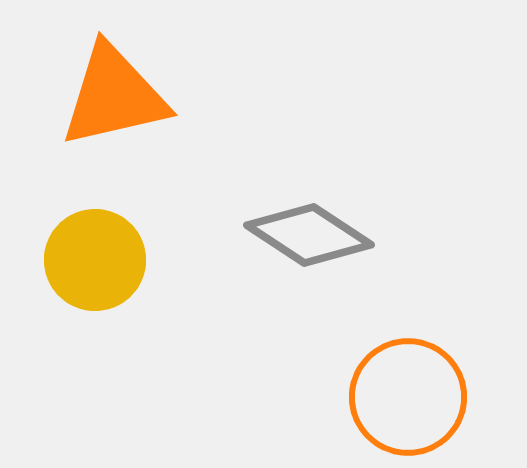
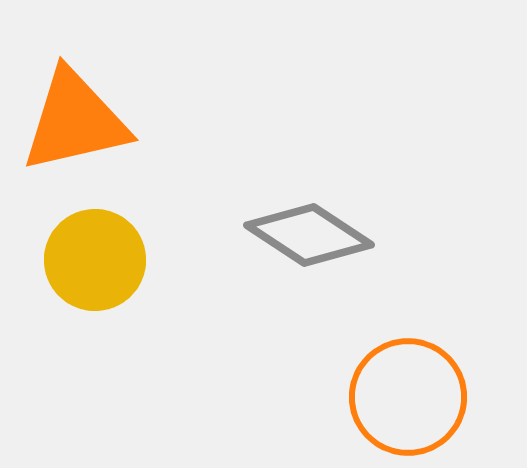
orange triangle: moved 39 px left, 25 px down
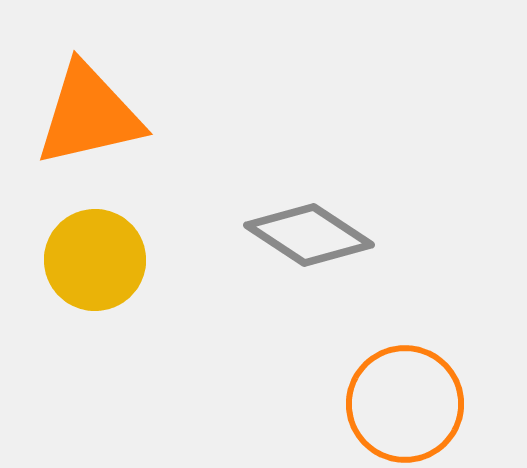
orange triangle: moved 14 px right, 6 px up
orange circle: moved 3 px left, 7 px down
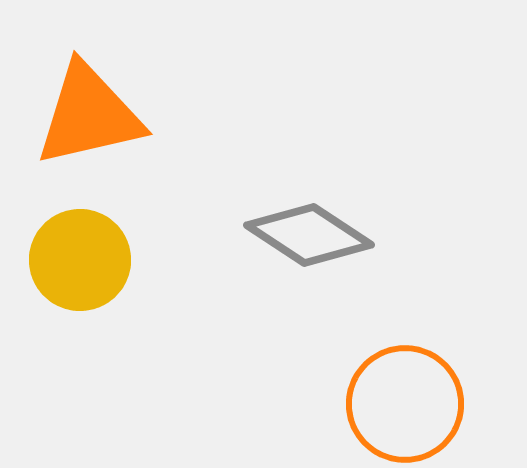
yellow circle: moved 15 px left
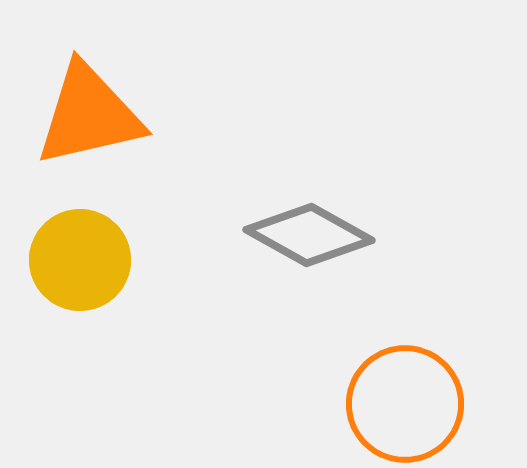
gray diamond: rotated 4 degrees counterclockwise
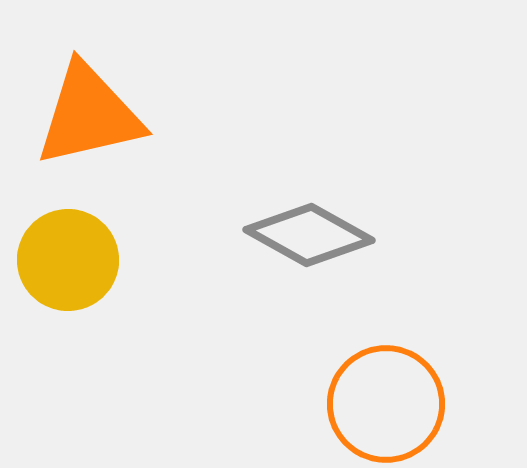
yellow circle: moved 12 px left
orange circle: moved 19 px left
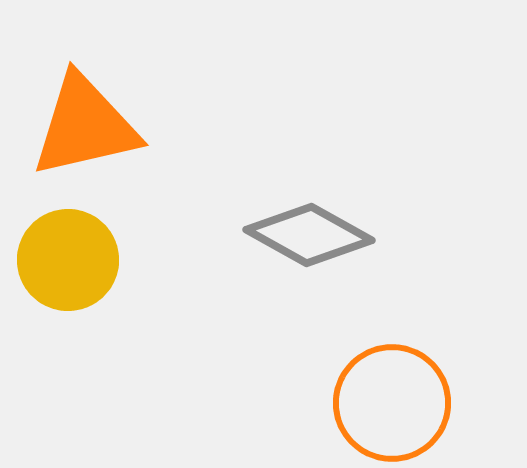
orange triangle: moved 4 px left, 11 px down
orange circle: moved 6 px right, 1 px up
